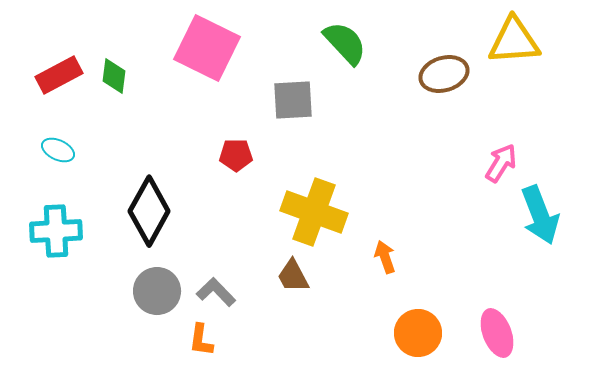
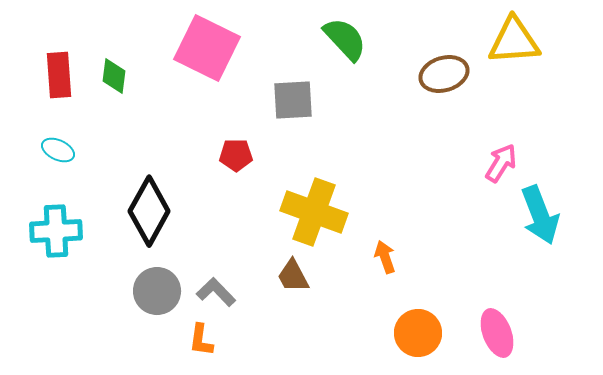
green semicircle: moved 4 px up
red rectangle: rotated 66 degrees counterclockwise
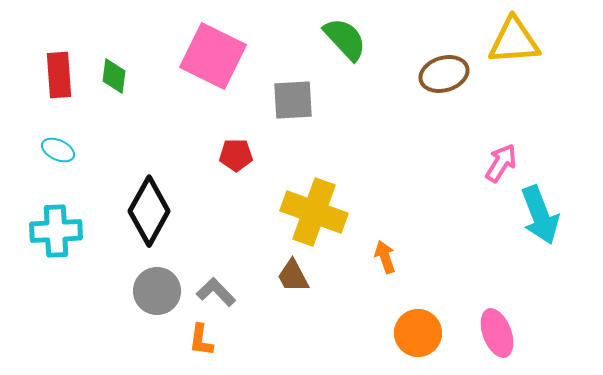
pink square: moved 6 px right, 8 px down
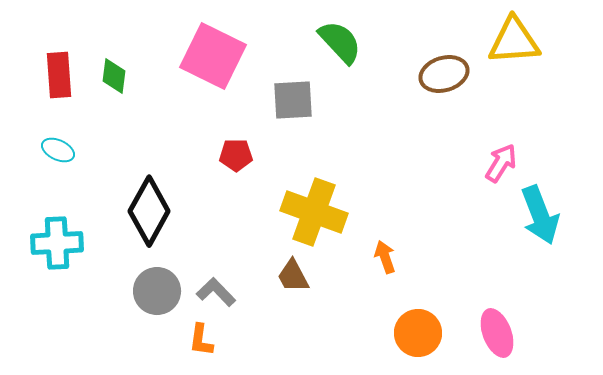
green semicircle: moved 5 px left, 3 px down
cyan cross: moved 1 px right, 12 px down
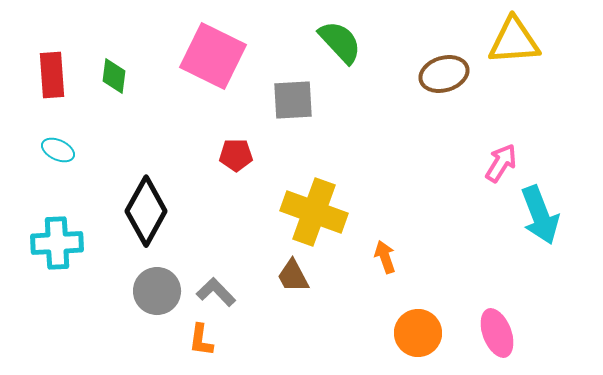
red rectangle: moved 7 px left
black diamond: moved 3 px left
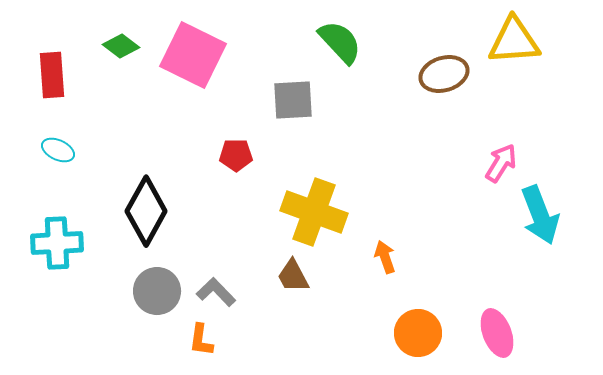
pink square: moved 20 px left, 1 px up
green diamond: moved 7 px right, 30 px up; rotated 60 degrees counterclockwise
